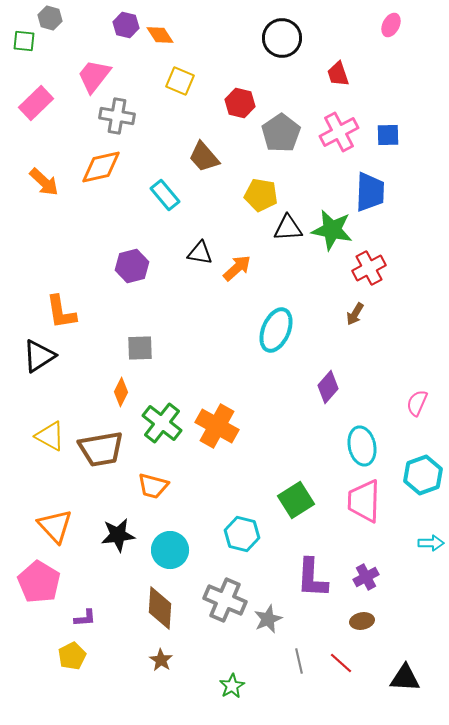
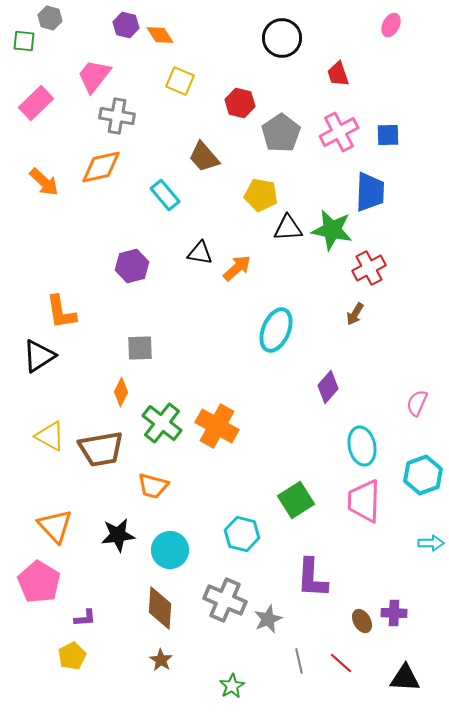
purple cross at (366, 577): moved 28 px right, 36 px down; rotated 30 degrees clockwise
brown ellipse at (362, 621): rotated 70 degrees clockwise
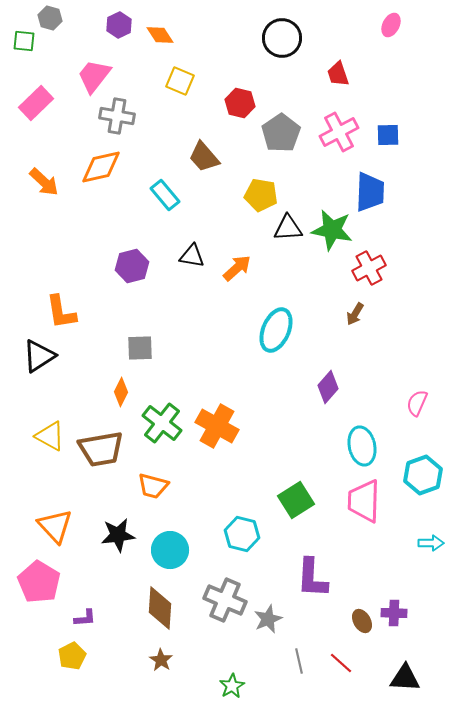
purple hexagon at (126, 25): moved 7 px left; rotated 20 degrees clockwise
black triangle at (200, 253): moved 8 px left, 3 px down
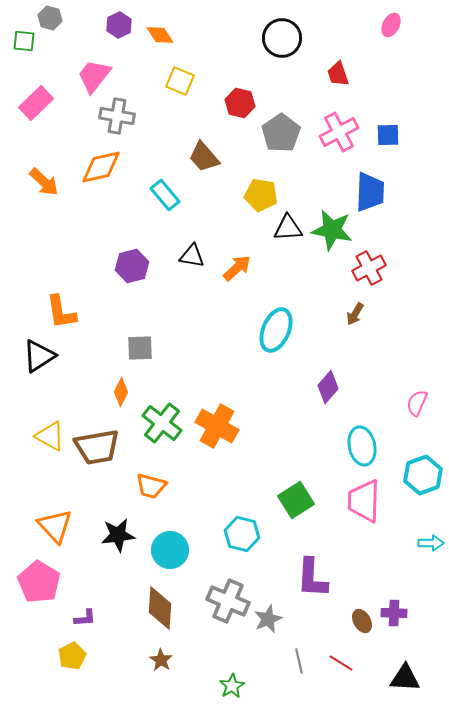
brown trapezoid at (101, 449): moved 4 px left, 2 px up
orange trapezoid at (153, 486): moved 2 px left
gray cross at (225, 600): moved 3 px right, 1 px down
red line at (341, 663): rotated 10 degrees counterclockwise
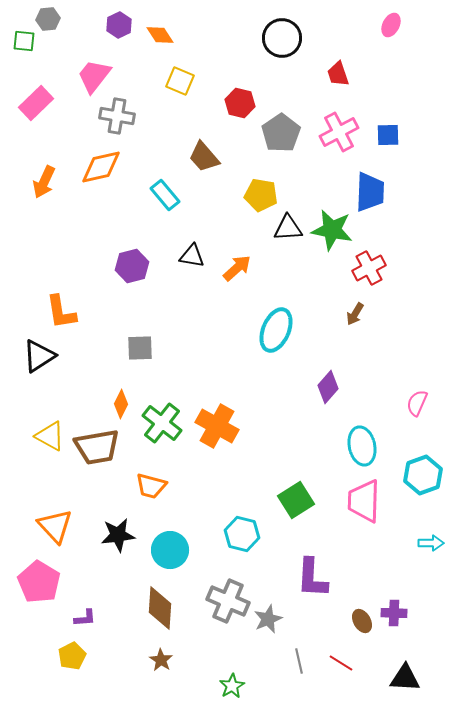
gray hexagon at (50, 18): moved 2 px left, 1 px down; rotated 20 degrees counterclockwise
orange arrow at (44, 182): rotated 72 degrees clockwise
orange diamond at (121, 392): moved 12 px down
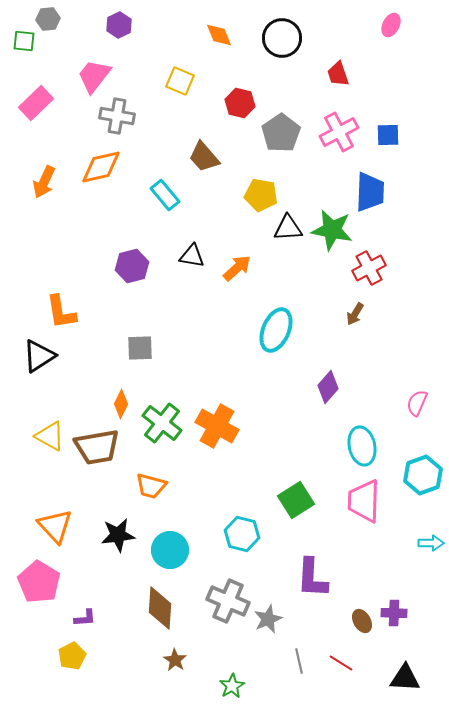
orange diamond at (160, 35): moved 59 px right; rotated 12 degrees clockwise
brown star at (161, 660): moved 14 px right
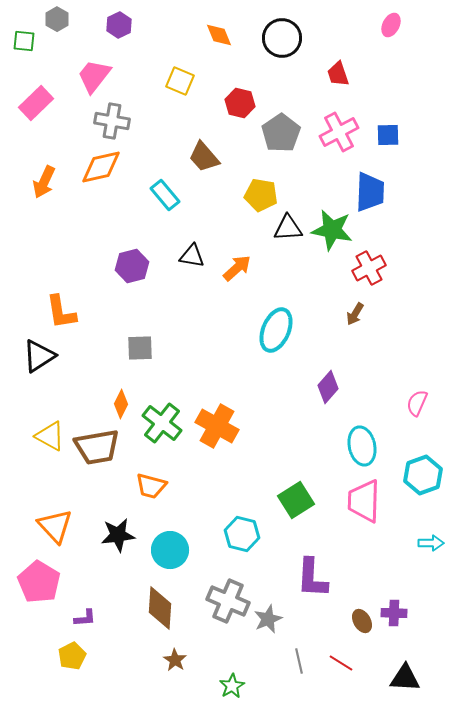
gray hexagon at (48, 19): moved 9 px right; rotated 25 degrees counterclockwise
gray cross at (117, 116): moved 5 px left, 5 px down
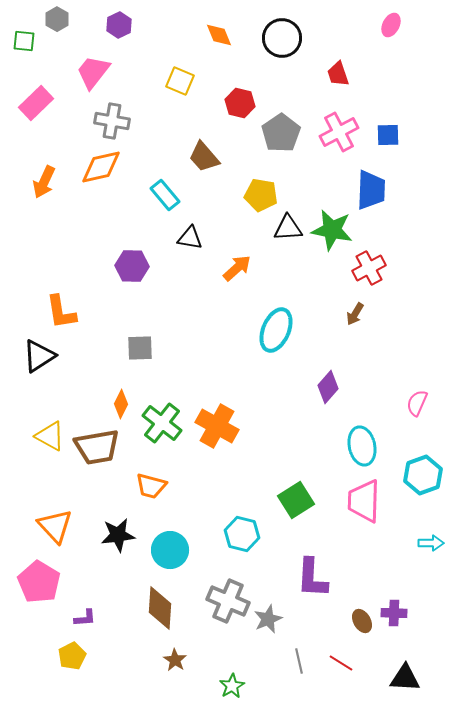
pink trapezoid at (94, 76): moved 1 px left, 4 px up
blue trapezoid at (370, 192): moved 1 px right, 2 px up
black triangle at (192, 256): moved 2 px left, 18 px up
purple hexagon at (132, 266): rotated 16 degrees clockwise
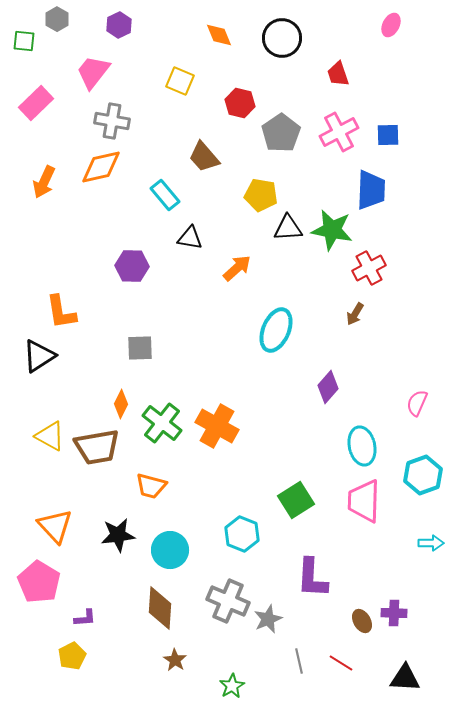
cyan hexagon at (242, 534): rotated 8 degrees clockwise
